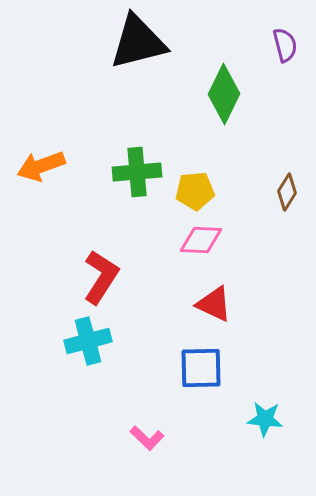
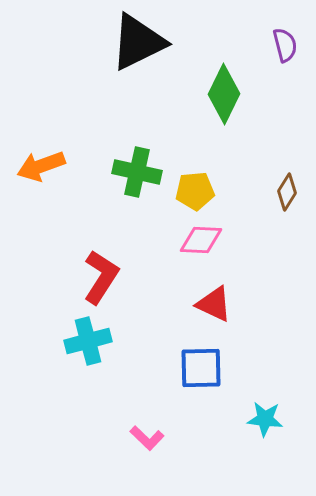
black triangle: rotated 12 degrees counterclockwise
green cross: rotated 18 degrees clockwise
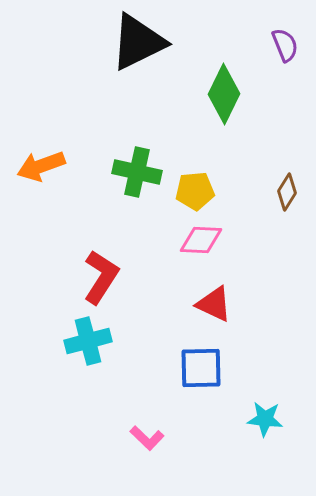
purple semicircle: rotated 8 degrees counterclockwise
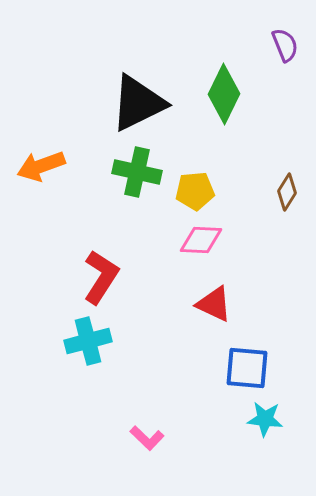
black triangle: moved 61 px down
blue square: moved 46 px right; rotated 6 degrees clockwise
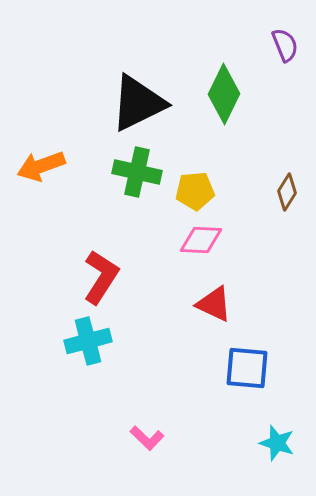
cyan star: moved 12 px right, 24 px down; rotated 12 degrees clockwise
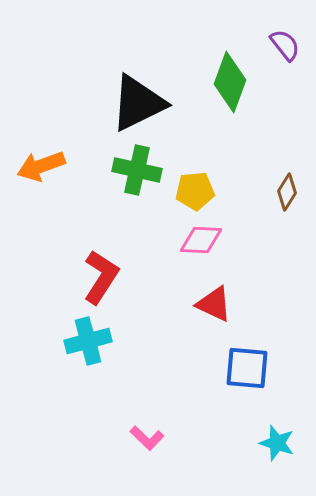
purple semicircle: rotated 16 degrees counterclockwise
green diamond: moved 6 px right, 12 px up; rotated 6 degrees counterclockwise
green cross: moved 2 px up
